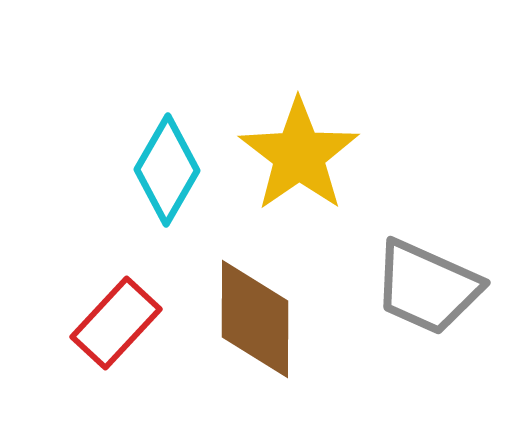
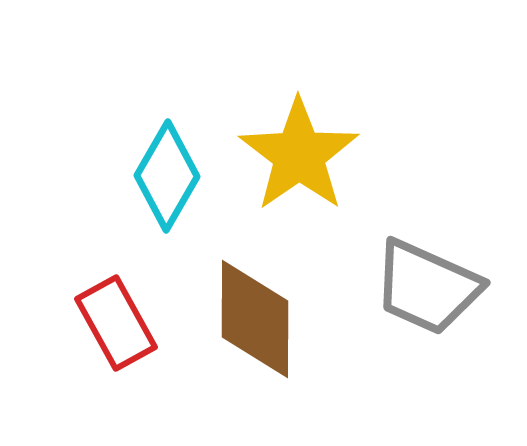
cyan diamond: moved 6 px down
red rectangle: rotated 72 degrees counterclockwise
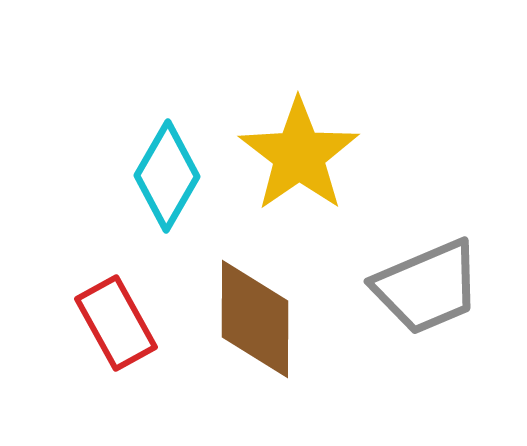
gray trapezoid: rotated 47 degrees counterclockwise
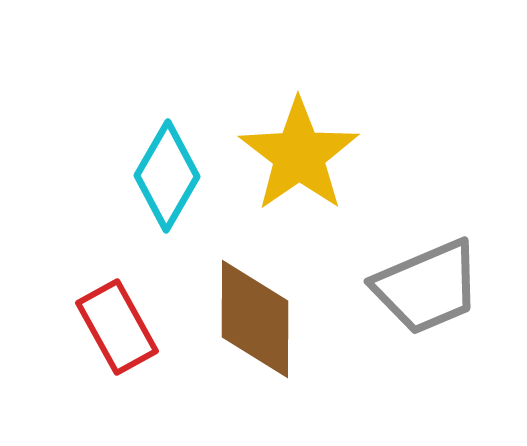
red rectangle: moved 1 px right, 4 px down
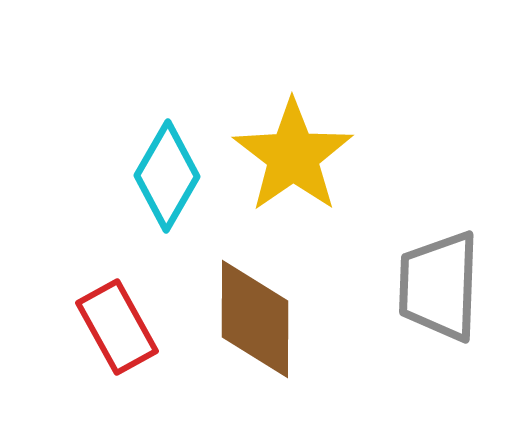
yellow star: moved 6 px left, 1 px down
gray trapezoid: moved 12 px right, 1 px up; rotated 115 degrees clockwise
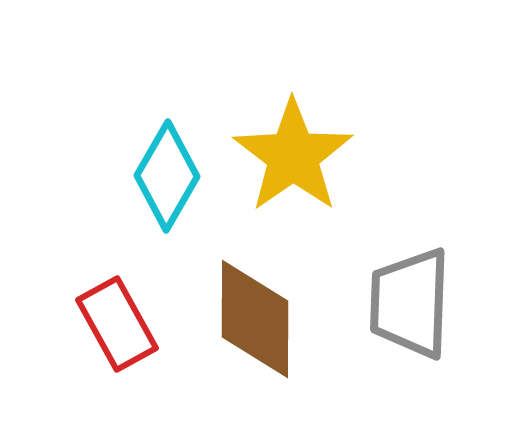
gray trapezoid: moved 29 px left, 17 px down
red rectangle: moved 3 px up
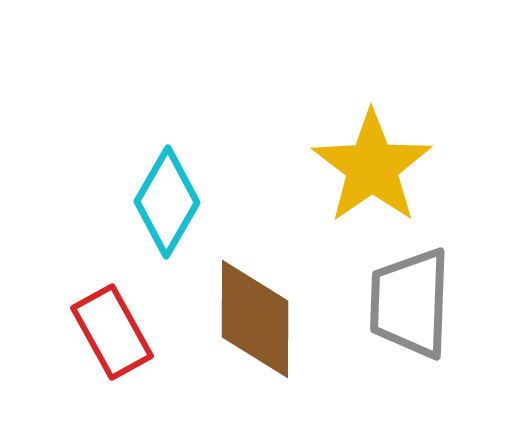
yellow star: moved 79 px right, 11 px down
cyan diamond: moved 26 px down
red rectangle: moved 5 px left, 8 px down
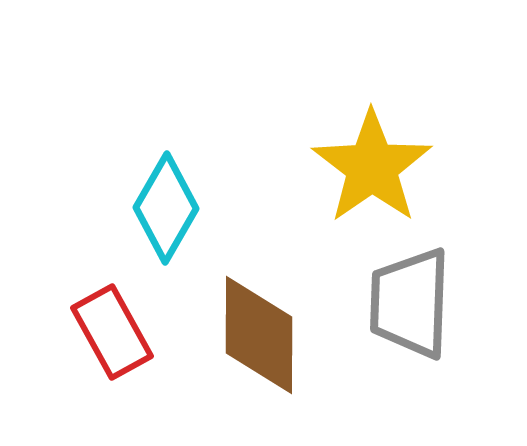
cyan diamond: moved 1 px left, 6 px down
brown diamond: moved 4 px right, 16 px down
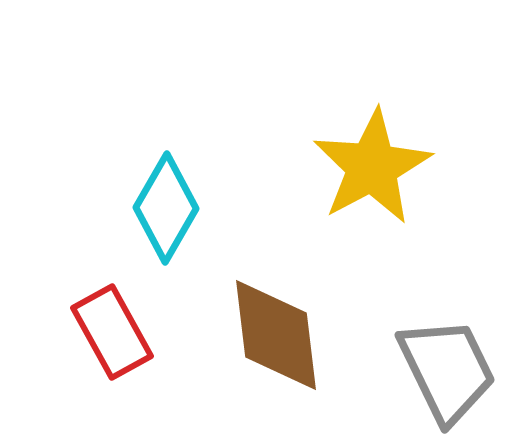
yellow star: rotated 7 degrees clockwise
gray trapezoid: moved 37 px right, 67 px down; rotated 152 degrees clockwise
brown diamond: moved 17 px right; rotated 7 degrees counterclockwise
